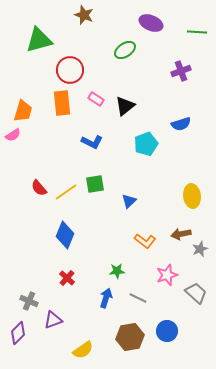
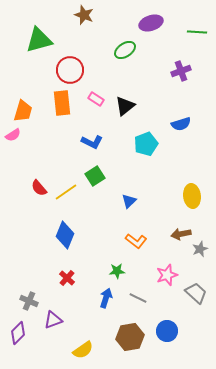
purple ellipse: rotated 40 degrees counterclockwise
green square: moved 8 px up; rotated 24 degrees counterclockwise
orange L-shape: moved 9 px left
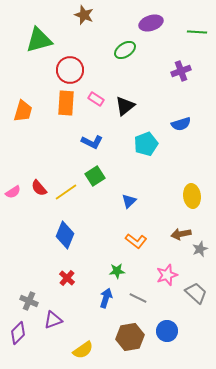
orange rectangle: moved 4 px right; rotated 10 degrees clockwise
pink semicircle: moved 57 px down
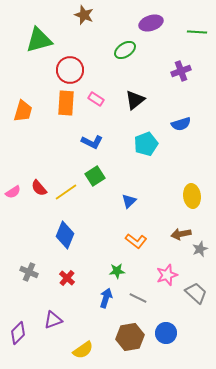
black triangle: moved 10 px right, 6 px up
gray cross: moved 29 px up
blue circle: moved 1 px left, 2 px down
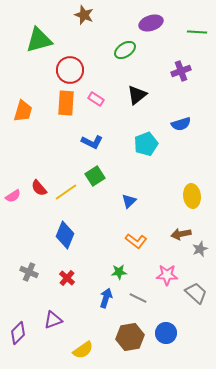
black triangle: moved 2 px right, 5 px up
pink semicircle: moved 4 px down
green star: moved 2 px right, 1 px down
pink star: rotated 20 degrees clockwise
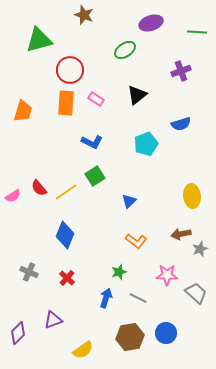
green star: rotated 14 degrees counterclockwise
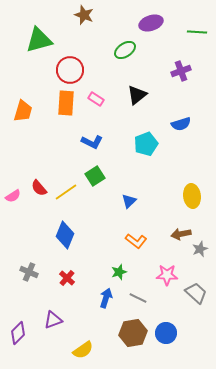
brown hexagon: moved 3 px right, 4 px up
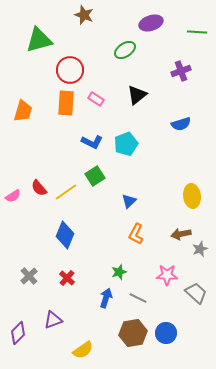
cyan pentagon: moved 20 px left
orange L-shape: moved 7 px up; rotated 80 degrees clockwise
gray cross: moved 4 px down; rotated 24 degrees clockwise
